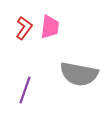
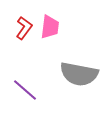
purple line: rotated 68 degrees counterclockwise
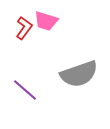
pink trapezoid: moved 4 px left, 6 px up; rotated 100 degrees clockwise
gray semicircle: rotated 30 degrees counterclockwise
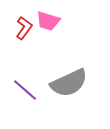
pink trapezoid: moved 2 px right
gray semicircle: moved 10 px left, 9 px down; rotated 6 degrees counterclockwise
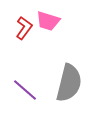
gray semicircle: rotated 51 degrees counterclockwise
